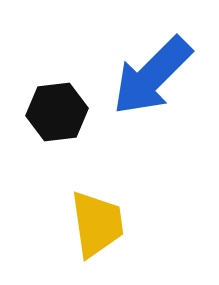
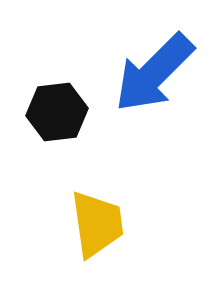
blue arrow: moved 2 px right, 3 px up
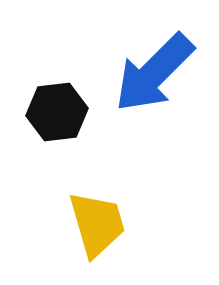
yellow trapezoid: rotated 8 degrees counterclockwise
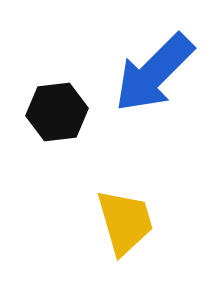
yellow trapezoid: moved 28 px right, 2 px up
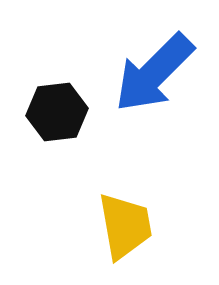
yellow trapezoid: moved 4 px down; rotated 6 degrees clockwise
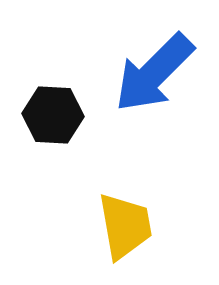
black hexagon: moved 4 px left, 3 px down; rotated 10 degrees clockwise
